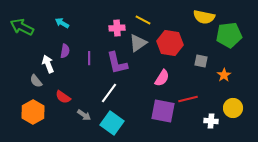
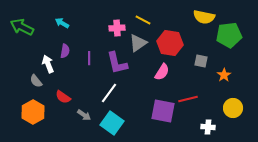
pink semicircle: moved 6 px up
white cross: moved 3 px left, 6 px down
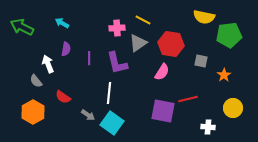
red hexagon: moved 1 px right, 1 px down
purple semicircle: moved 1 px right, 2 px up
white line: rotated 30 degrees counterclockwise
gray arrow: moved 4 px right
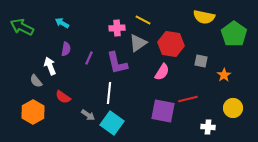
green pentagon: moved 5 px right, 1 px up; rotated 30 degrees counterclockwise
purple line: rotated 24 degrees clockwise
white arrow: moved 2 px right, 2 px down
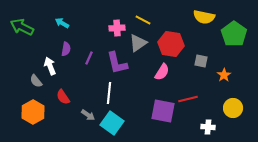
red semicircle: rotated 21 degrees clockwise
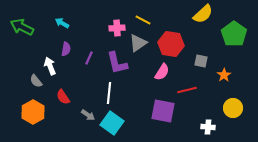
yellow semicircle: moved 1 px left, 3 px up; rotated 55 degrees counterclockwise
red line: moved 1 px left, 9 px up
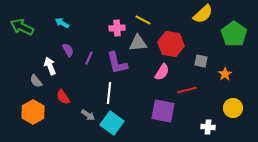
gray triangle: rotated 30 degrees clockwise
purple semicircle: moved 2 px right, 1 px down; rotated 40 degrees counterclockwise
orange star: moved 1 px right, 1 px up
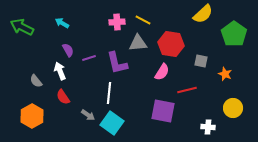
pink cross: moved 6 px up
purple line: rotated 48 degrees clockwise
white arrow: moved 10 px right, 5 px down
orange star: rotated 16 degrees counterclockwise
orange hexagon: moved 1 px left, 4 px down
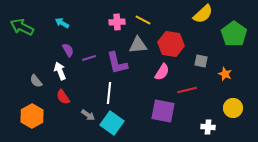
gray triangle: moved 2 px down
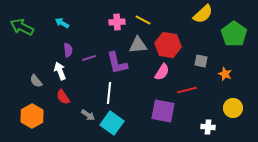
red hexagon: moved 3 px left, 1 px down
purple semicircle: rotated 24 degrees clockwise
